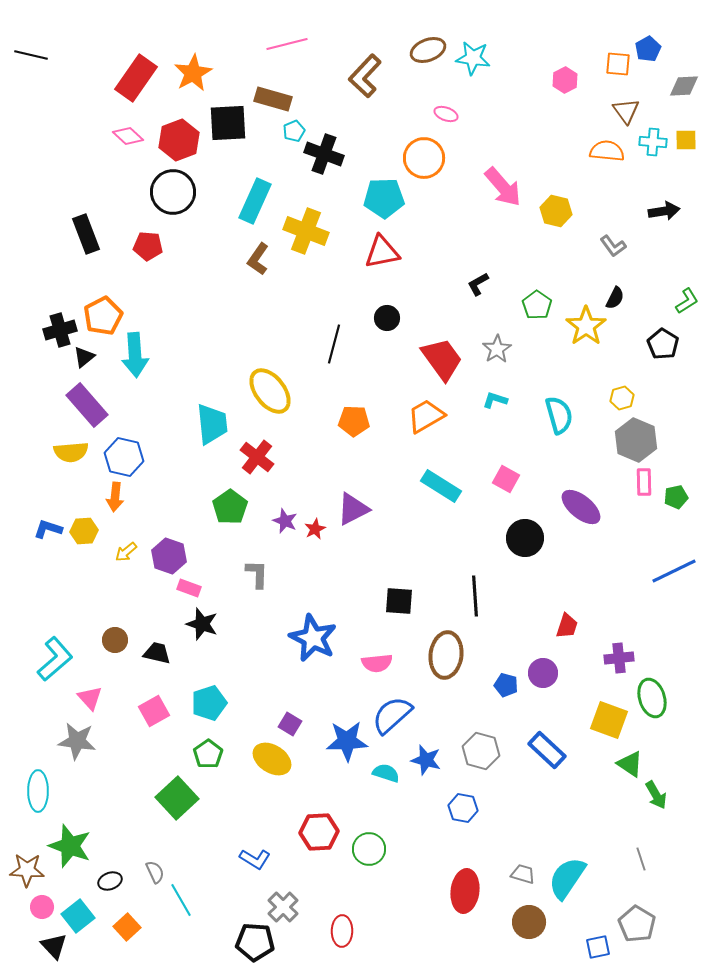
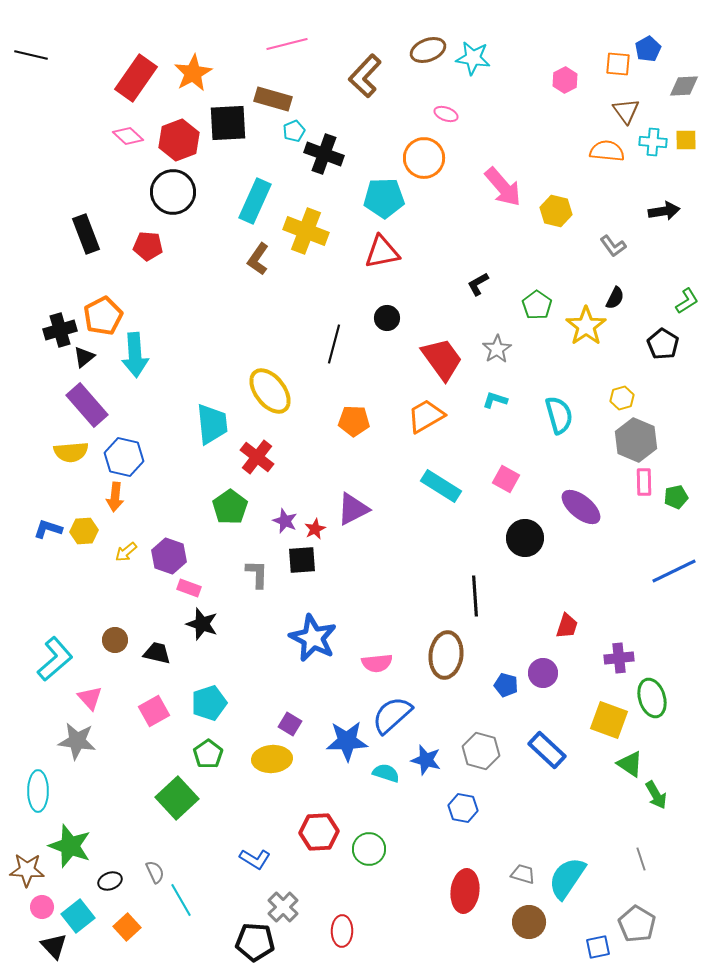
black square at (399, 601): moved 97 px left, 41 px up; rotated 8 degrees counterclockwise
yellow ellipse at (272, 759): rotated 36 degrees counterclockwise
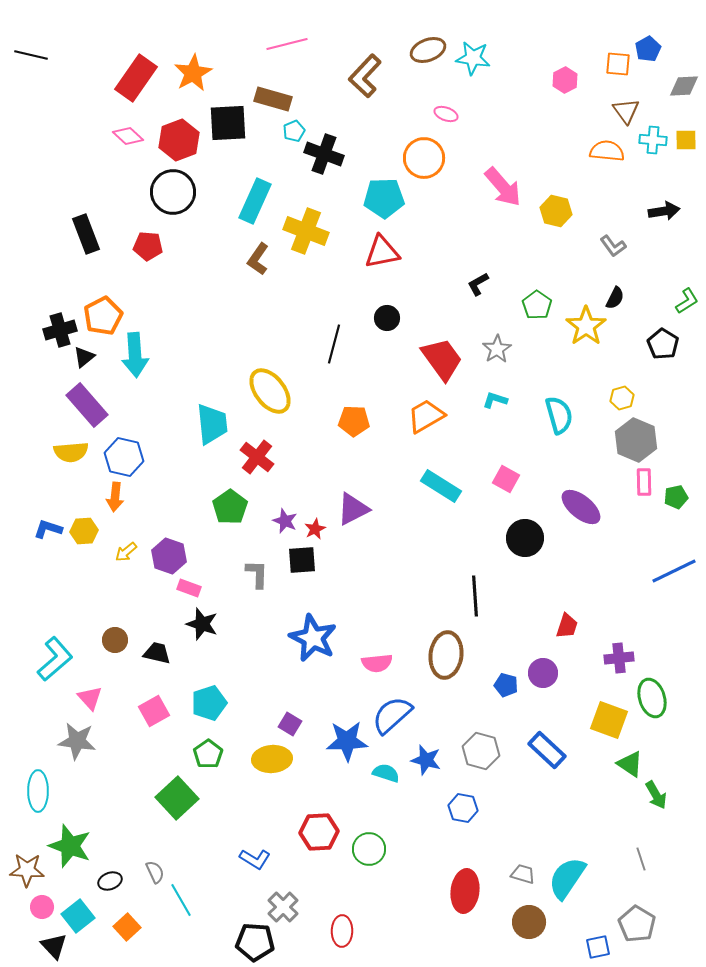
cyan cross at (653, 142): moved 2 px up
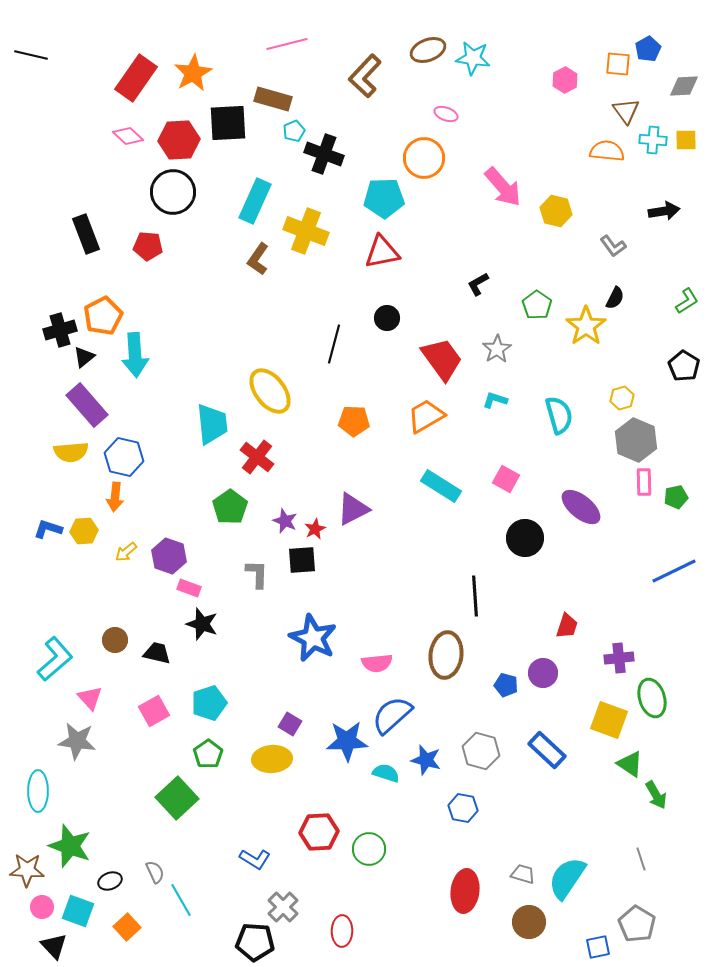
red hexagon at (179, 140): rotated 18 degrees clockwise
black pentagon at (663, 344): moved 21 px right, 22 px down
cyan square at (78, 916): moved 5 px up; rotated 32 degrees counterclockwise
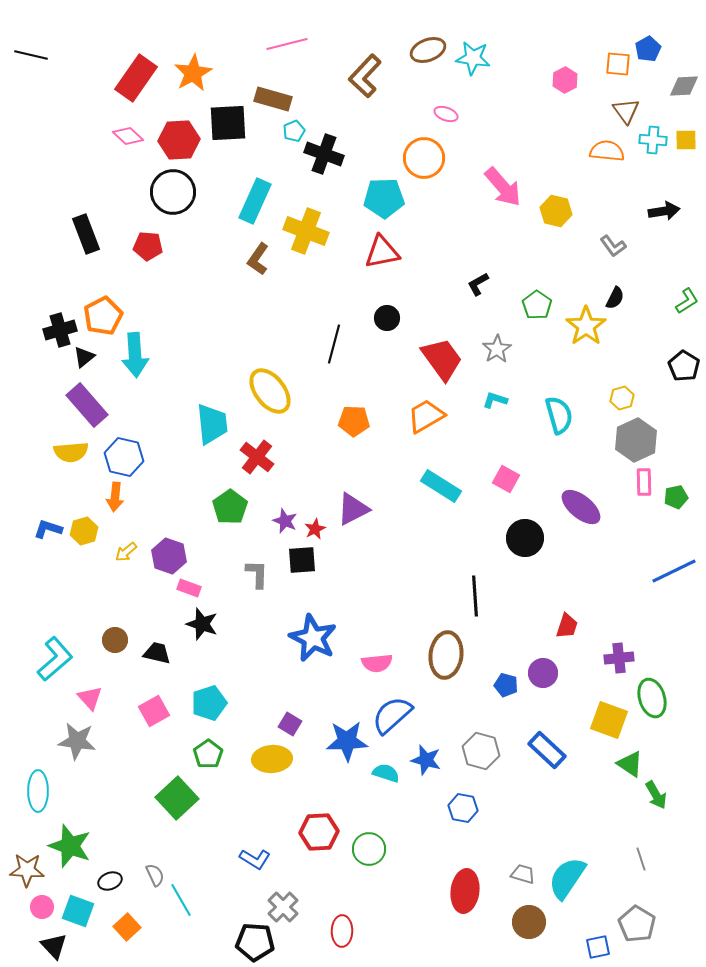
gray hexagon at (636, 440): rotated 12 degrees clockwise
yellow hexagon at (84, 531): rotated 12 degrees counterclockwise
gray semicircle at (155, 872): moved 3 px down
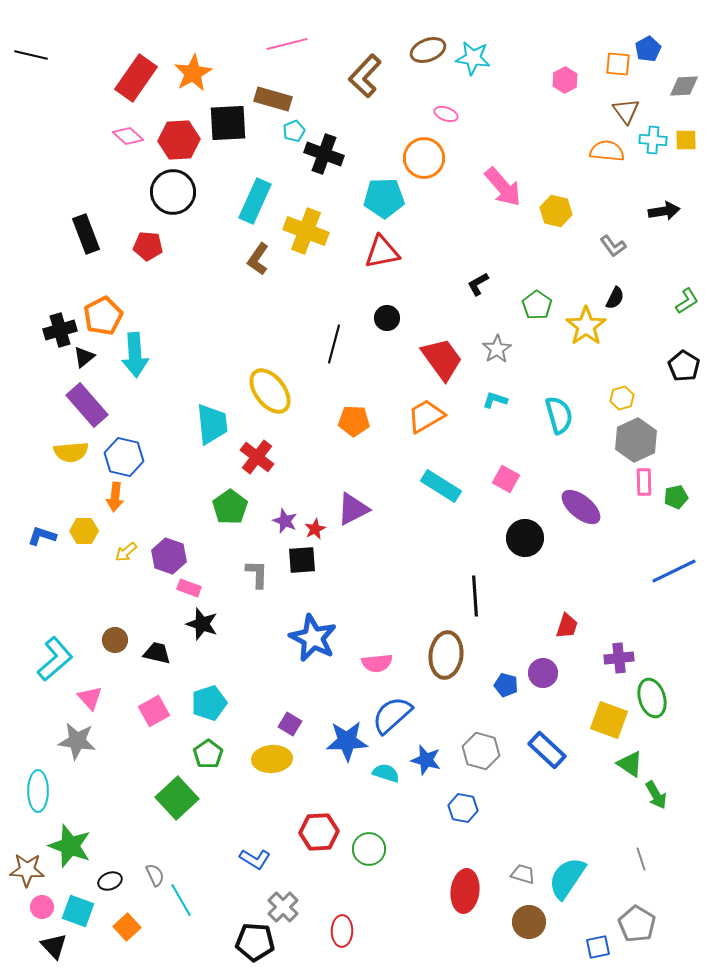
blue L-shape at (48, 529): moved 6 px left, 7 px down
yellow hexagon at (84, 531): rotated 16 degrees clockwise
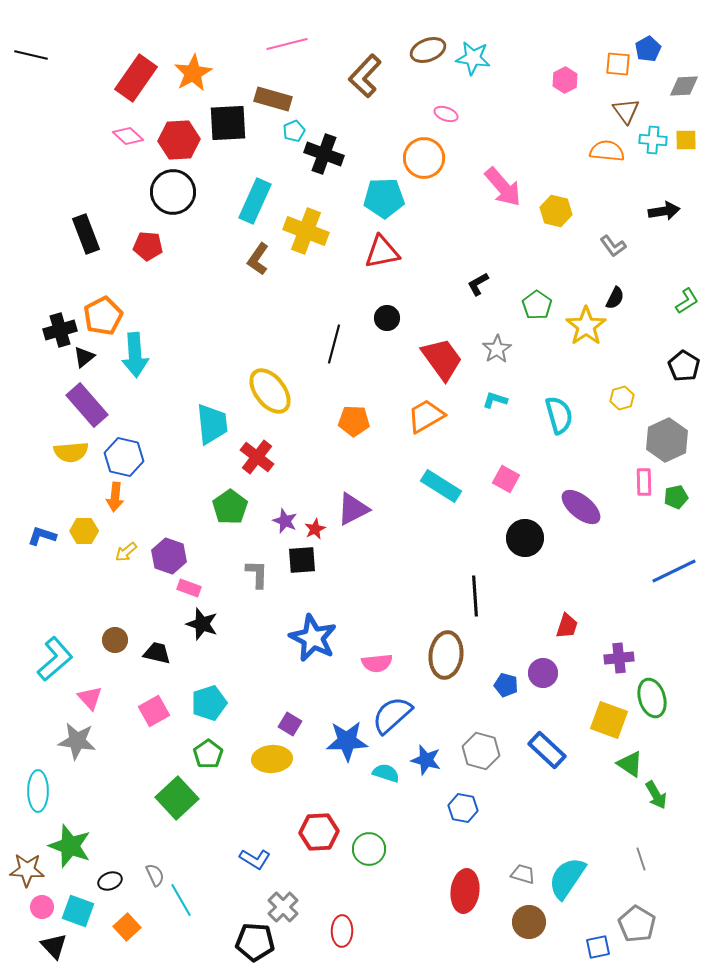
gray hexagon at (636, 440): moved 31 px right
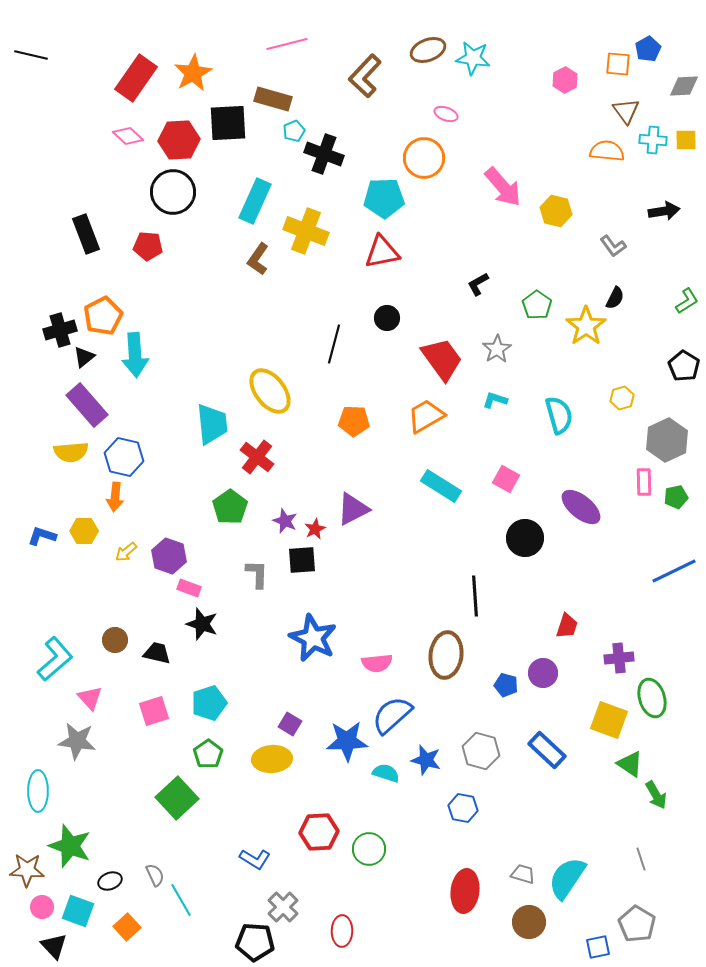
pink square at (154, 711): rotated 12 degrees clockwise
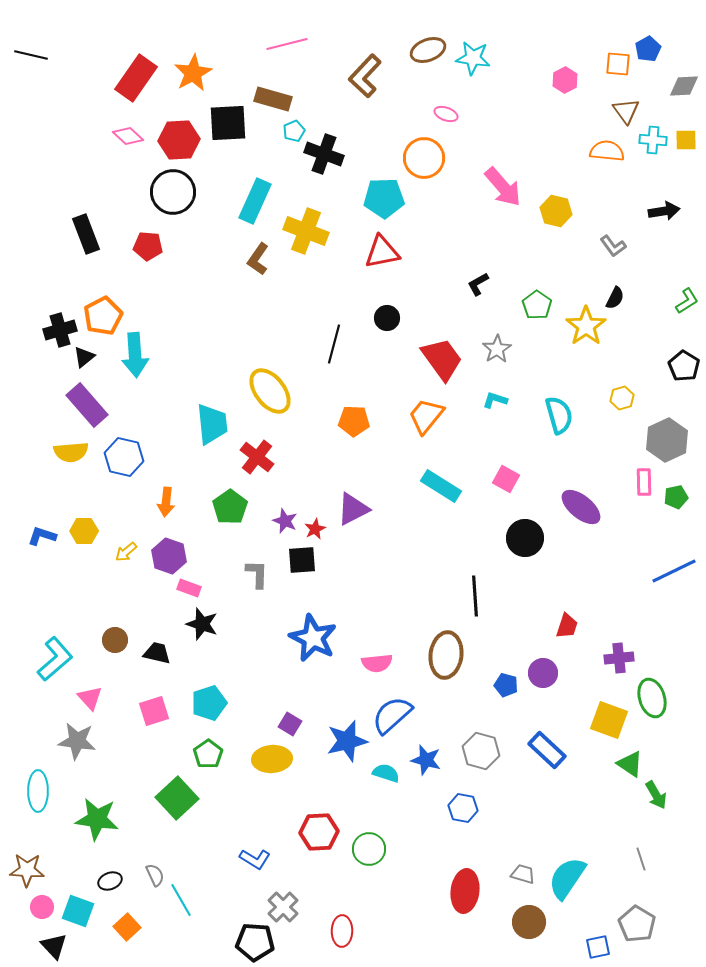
orange trapezoid at (426, 416): rotated 21 degrees counterclockwise
orange arrow at (115, 497): moved 51 px right, 5 px down
blue star at (347, 741): rotated 12 degrees counterclockwise
green star at (70, 846): moved 27 px right, 27 px up; rotated 12 degrees counterclockwise
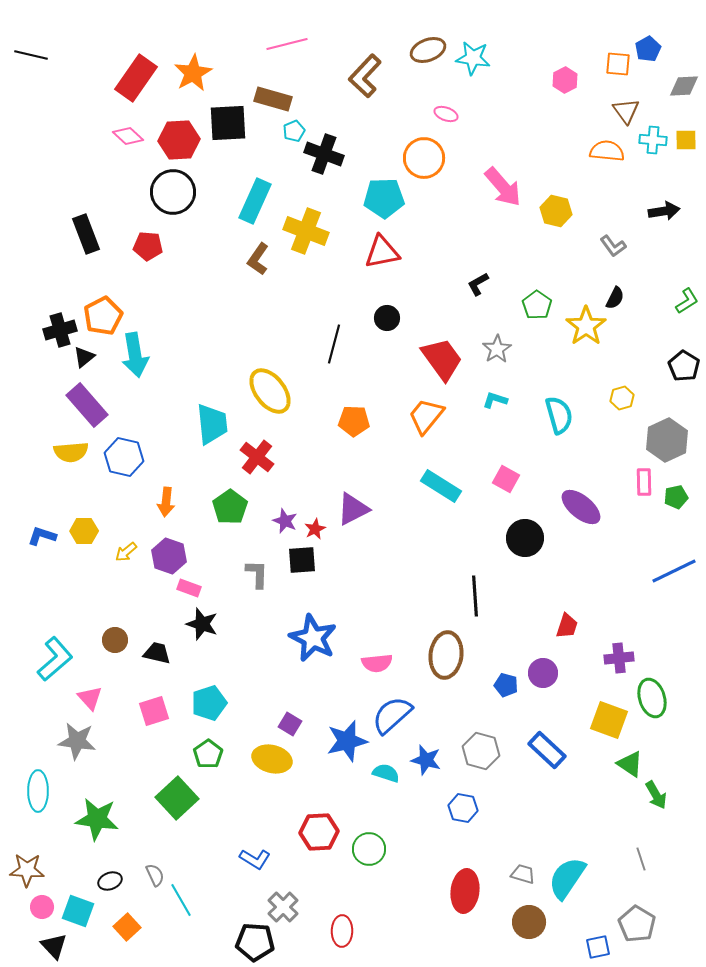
cyan arrow at (135, 355): rotated 6 degrees counterclockwise
yellow ellipse at (272, 759): rotated 18 degrees clockwise
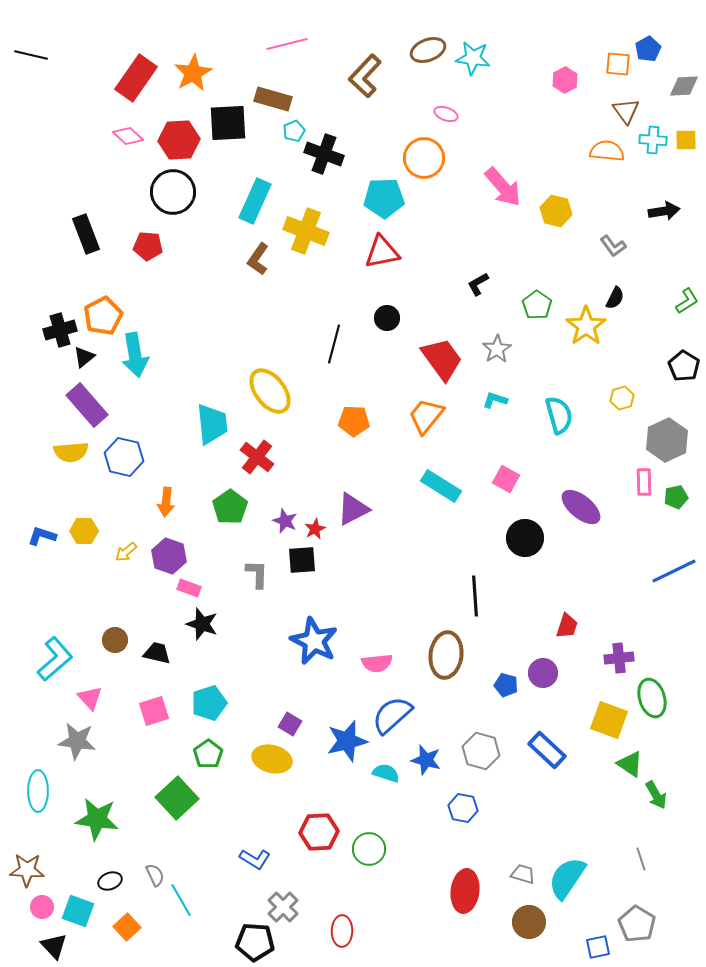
blue star at (313, 638): moved 1 px right, 3 px down
